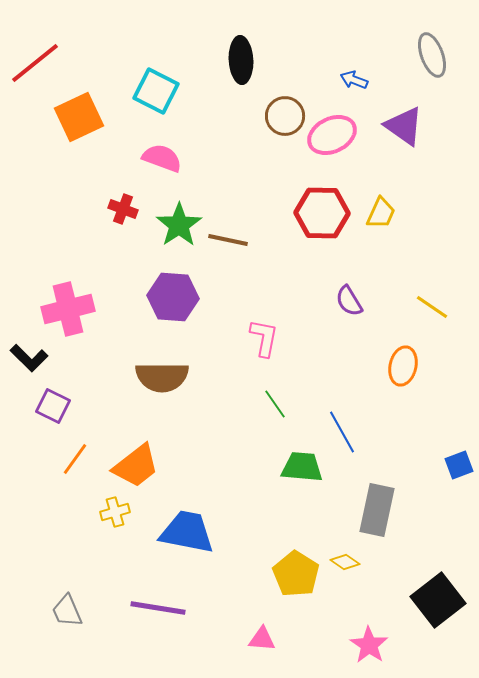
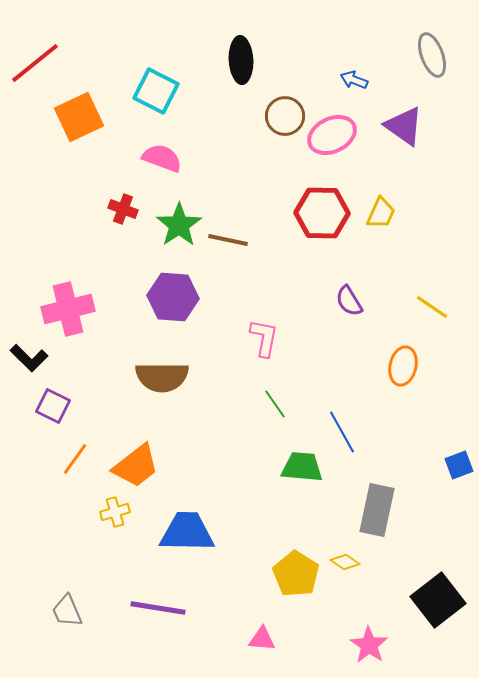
blue trapezoid: rotated 10 degrees counterclockwise
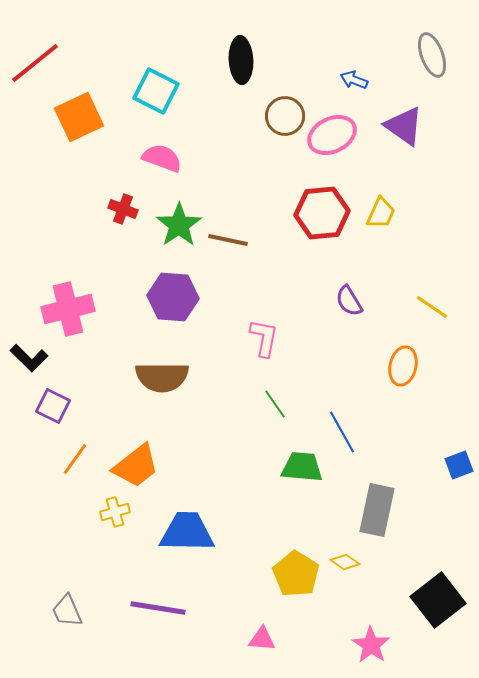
red hexagon: rotated 6 degrees counterclockwise
pink star: moved 2 px right
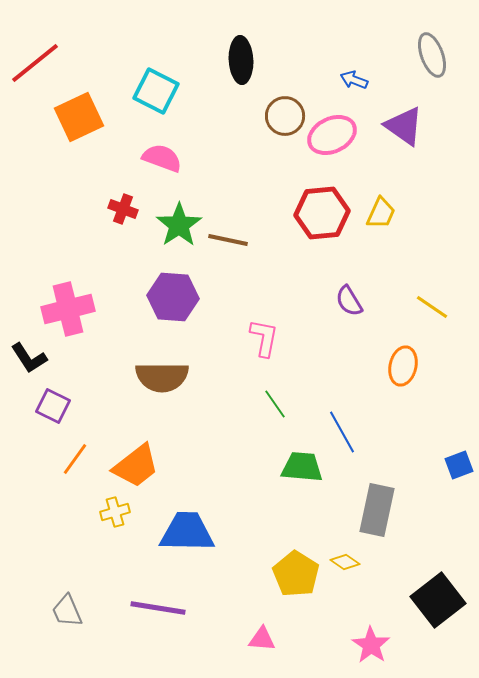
black L-shape: rotated 12 degrees clockwise
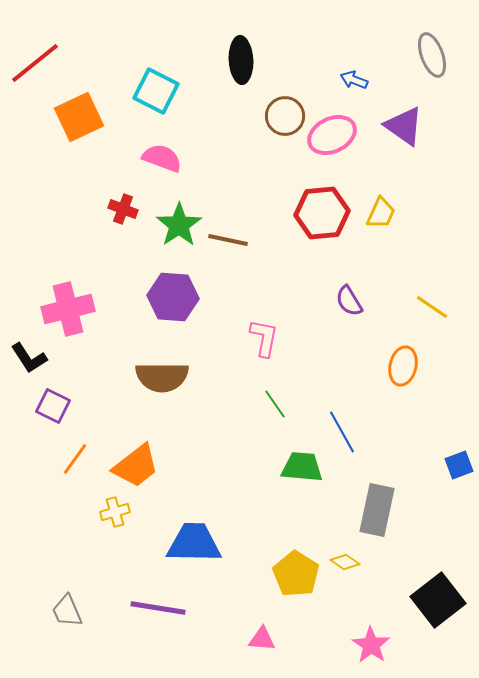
blue trapezoid: moved 7 px right, 11 px down
